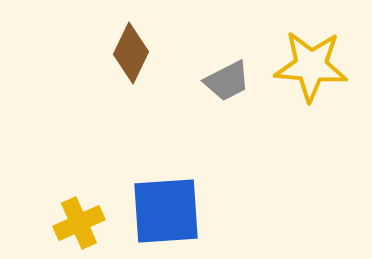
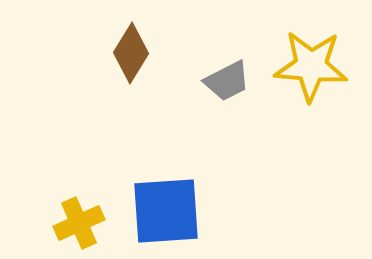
brown diamond: rotated 6 degrees clockwise
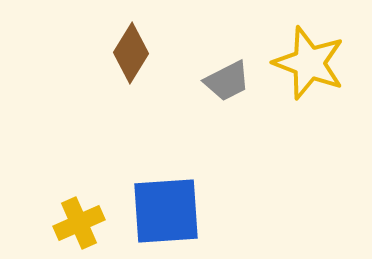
yellow star: moved 2 px left, 3 px up; rotated 16 degrees clockwise
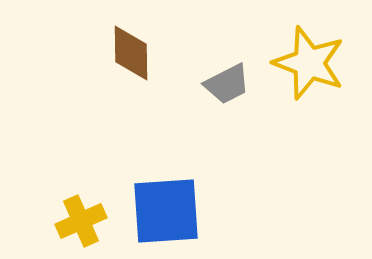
brown diamond: rotated 32 degrees counterclockwise
gray trapezoid: moved 3 px down
yellow cross: moved 2 px right, 2 px up
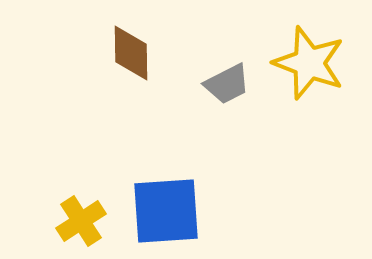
yellow cross: rotated 9 degrees counterclockwise
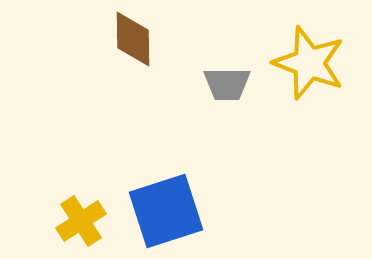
brown diamond: moved 2 px right, 14 px up
gray trapezoid: rotated 27 degrees clockwise
blue square: rotated 14 degrees counterclockwise
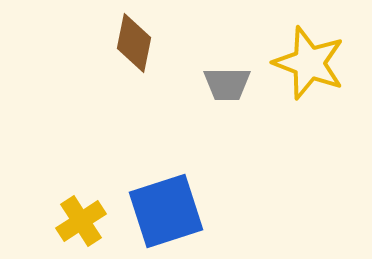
brown diamond: moved 1 px right, 4 px down; rotated 12 degrees clockwise
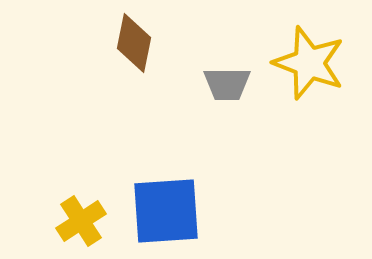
blue square: rotated 14 degrees clockwise
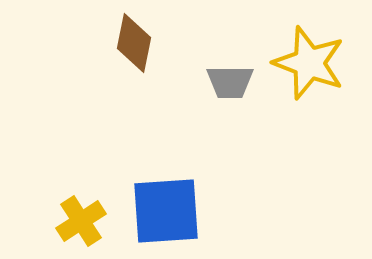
gray trapezoid: moved 3 px right, 2 px up
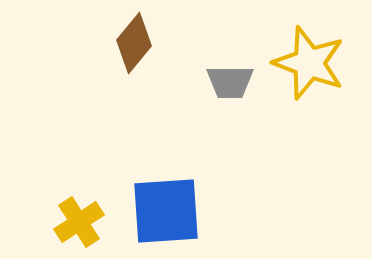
brown diamond: rotated 28 degrees clockwise
yellow cross: moved 2 px left, 1 px down
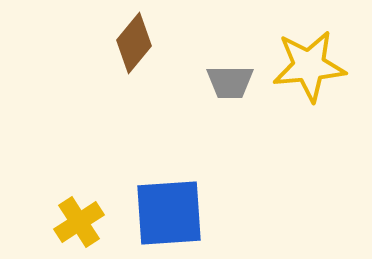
yellow star: moved 3 px down; rotated 26 degrees counterclockwise
blue square: moved 3 px right, 2 px down
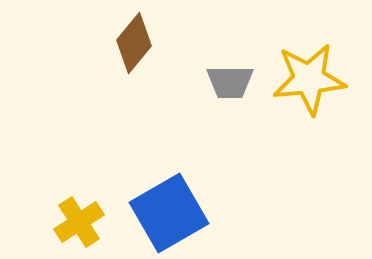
yellow star: moved 13 px down
blue square: rotated 26 degrees counterclockwise
